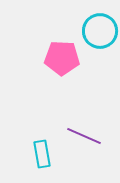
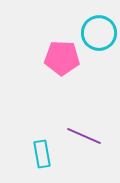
cyan circle: moved 1 px left, 2 px down
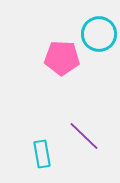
cyan circle: moved 1 px down
purple line: rotated 20 degrees clockwise
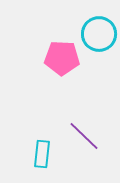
cyan rectangle: rotated 16 degrees clockwise
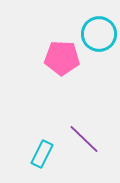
purple line: moved 3 px down
cyan rectangle: rotated 20 degrees clockwise
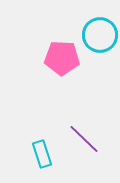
cyan circle: moved 1 px right, 1 px down
cyan rectangle: rotated 44 degrees counterclockwise
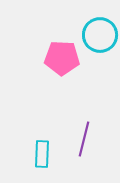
purple line: rotated 60 degrees clockwise
cyan rectangle: rotated 20 degrees clockwise
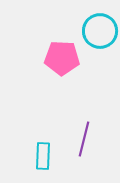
cyan circle: moved 4 px up
cyan rectangle: moved 1 px right, 2 px down
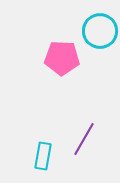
purple line: rotated 16 degrees clockwise
cyan rectangle: rotated 8 degrees clockwise
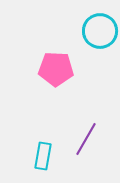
pink pentagon: moved 6 px left, 11 px down
purple line: moved 2 px right
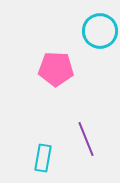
purple line: rotated 52 degrees counterclockwise
cyan rectangle: moved 2 px down
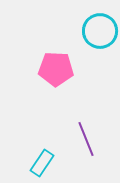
cyan rectangle: moved 1 px left, 5 px down; rotated 24 degrees clockwise
